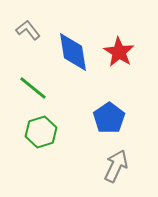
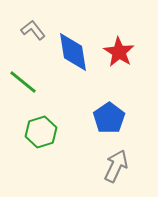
gray L-shape: moved 5 px right
green line: moved 10 px left, 6 px up
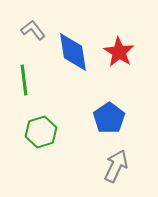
green line: moved 1 px right, 2 px up; rotated 44 degrees clockwise
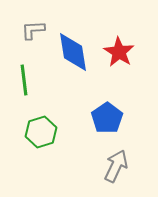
gray L-shape: rotated 55 degrees counterclockwise
blue pentagon: moved 2 px left
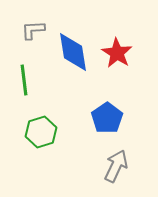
red star: moved 2 px left, 1 px down
